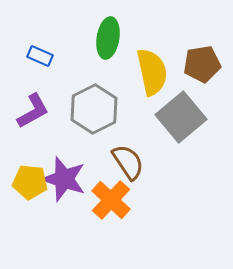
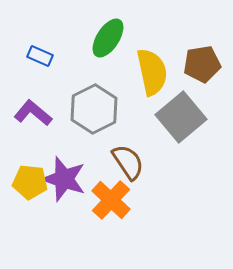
green ellipse: rotated 24 degrees clockwise
purple L-shape: moved 2 px down; rotated 111 degrees counterclockwise
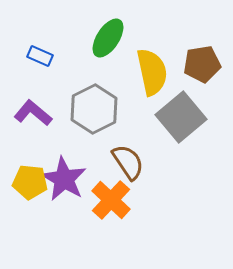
purple star: rotated 12 degrees clockwise
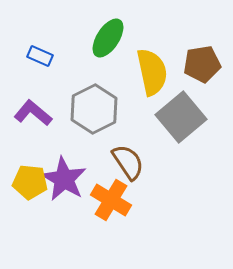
orange cross: rotated 12 degrees counterclockwise
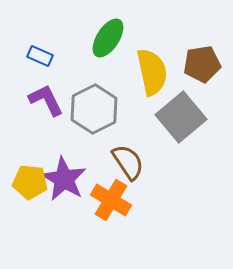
purple L-shape: moved 13 px right, 13 px up; rotated 24 degrees clockwise
